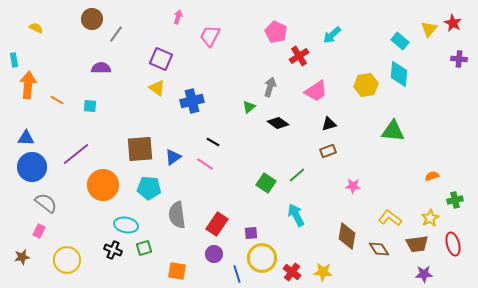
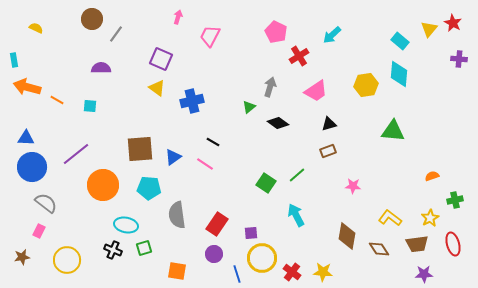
orange arrow at (28, 85): moved 1 px left, 2 px down; rotated 80 degrees counterclockwise
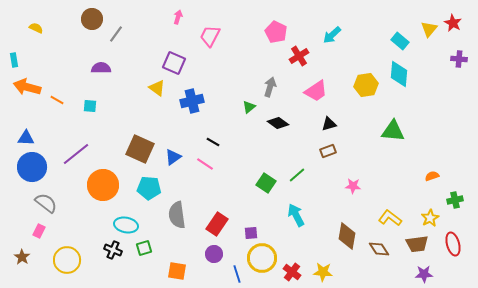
purple square at (161, 59): moved 13 px right, 4 px down
brown square at (140, 149): rotated 28 degrees clockwise
brown star at (22, 257): rotated 28 degrees counterclockwise
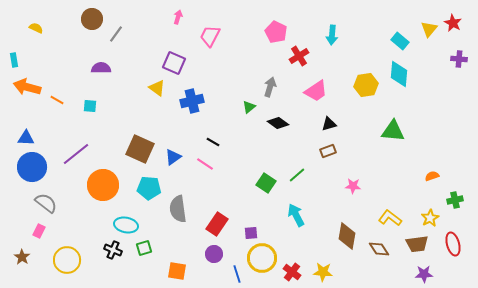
cyan arrow at (332, 35): rotated 42 degrees counterclockwise
gray semicircle at (177, 215): moved 1 px right, 6 px up
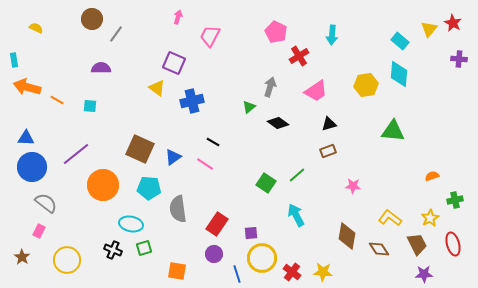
cyan ellipse at (126, 225): moved 5 px right, 1 px up
brown trapezoid at (417, 244): rotated 110 degrees counterclockwise
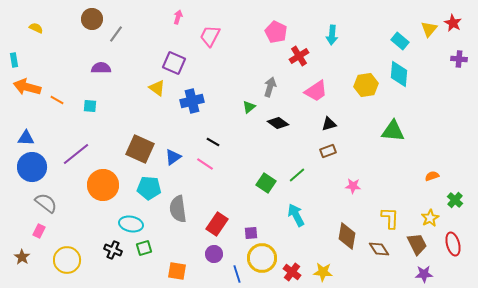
green cross at (455, 200): rotated 35 degrees counterclockwise
yellow L-shape at (390, 218): rotated 55 degrees clockwise
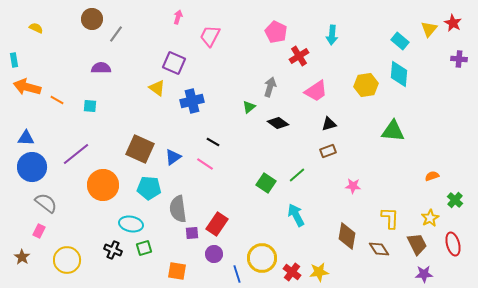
purple square at (251, 233): moved 59 px left
yellow star at (323, 272): moved 4 px left; rotated 12 degrees counterclockwise
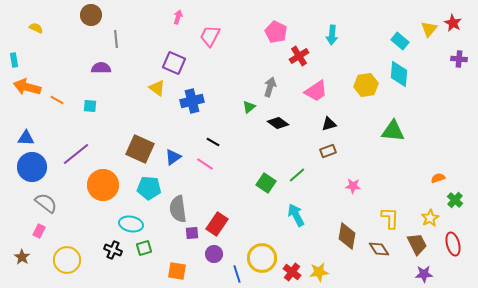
brown circle at (92, 19): moved 1 px left, 4 px up
gray line at (116, 34): moved 5 px down; rotated 42 degrees counterclockwise
orange semicircle at (432, 176): moved 6 px right, 2 px down
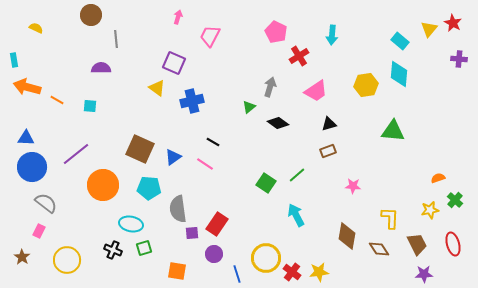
yellow star at (430, 218): moved 8 px up; rotated 18 degrees clockwise
yellow circle at (262, 258): moved 4 px right
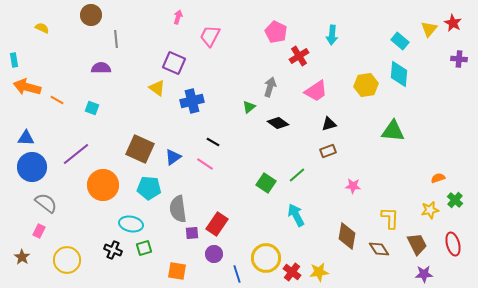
yellow semicircle at (36, 28): moved 6 px right
cyan square at (90, 106): moved 2 px right, 2 px down; rotated 16 degrees clockwise
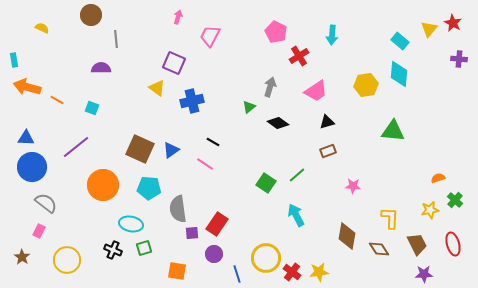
black triangle at (329, 124): moved 2 px left, 2 px up
purple line at (76, 154): moved 7 px up
blue triangle at (173, 157): moved 2 px left, 7 px up
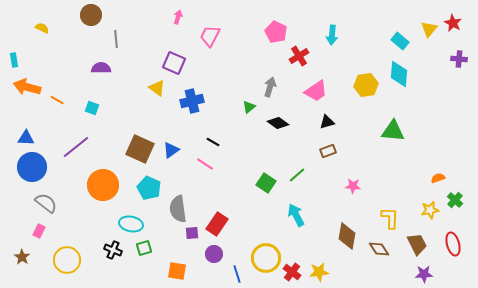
cyan pentagon at (149, 188): rotated 20 degrees clockwise
